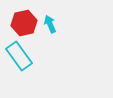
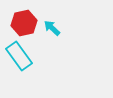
cyan arrow: moved 2 px right, 4 px down; rotated 24 degrees counterclockwise
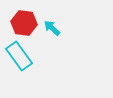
red hexagon: rotated 20 degrees clockwise
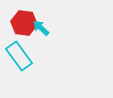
cyan arrow: moved 11 px left
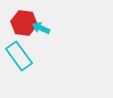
cyan arrow: rotated 18 degrees counterclockwise
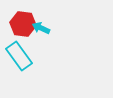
red hexagon: moved 1 px left, 1 px down
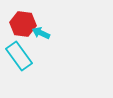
cyan arrow: moved 5 px down
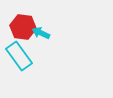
red hexagon: moved 3 px down
